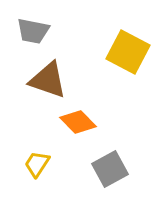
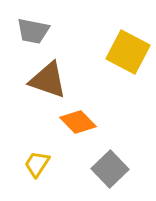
gray square: rotated 15 degrees counterclockwise
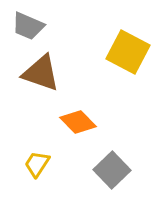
gray trapezoid: moved 5 px left, 5 px up; rotated 12 degrees clockwise
brown triangle: moved 7 px left, 7 px up
gray square: moved 2 px right, 1 px down
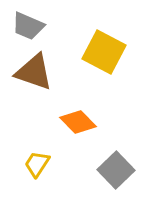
yellow square: moved 24 px left
brown triangle: moved 7 px left, 1 px up
gray square: moved 4 px right
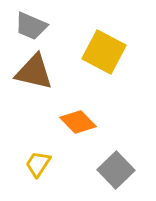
gray trapezoid: moved 3 px right
brown triangle: rotated 6 degrees counterclockwise
yellow trapezoid: moved 1 px right
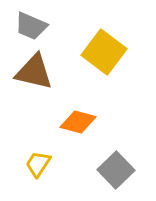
yellow square: rotated 9 degrees clockwise
orange diamond: rotated 30 degrees counterclockwise
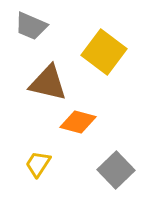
brown triangle: moved 14 px right, 11 px down
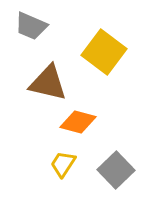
yellow trapezoid: moved 25 px right
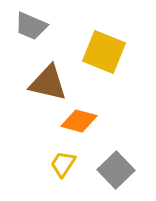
yellow square: rotated 15 degrees counterclockwise
orange diamond: moved 1 px right, 1 px up
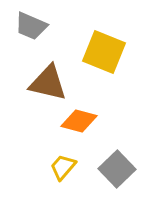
yellow trapezoid: moved 3 px down; rotated 8 degrees clockwise
gray square: moved 1 px right, 1 px up
